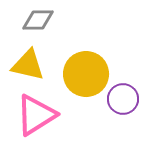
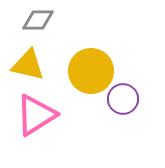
yellow circle: moved 5 px right, 3 px up
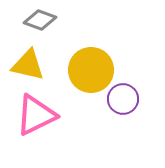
gray diamond: moved 2 px right; rotated 20 degrees clockwise
yellow circle: moved 1 px up
pink triangle: rotated 6 degrees clockwise
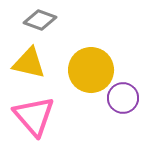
yellow triangle: moved 1 px right, 2 px up
purple circle: moved 1 px up
pink triangle: moved 2 px left, 1 px down; rotated 45 degrees counterclockwise
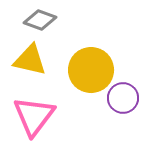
yellow triangle: moved 1 px right, 3 px up
pink triangle: rotated 18 degrees clockwise
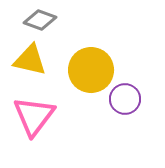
purple circle: moved 2 px right, 1 px down
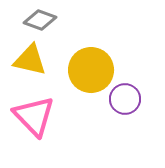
pink triangle: rotated 21 degrees counterclockwise
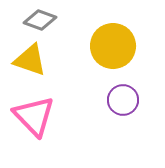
yellow triangle: rotated 6 degrees clockwise
yellow circle: moved 22 px right, 24 px up
purple circle: moved 2 px left, 1 px down
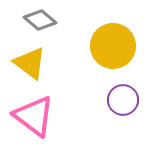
gray diamond: rotated 20 degrees clockwise
yellow triangle: moved 3 px down; rotated 18 degrees clockwise
pink triangle: rotated 9 degrees counterclockwise
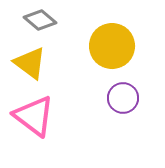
yellow circle: moved 1 px left
purple circle: moved 2 px up
